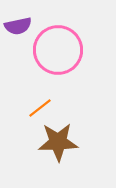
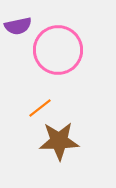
brown star: moved 1 px right, 1 px up
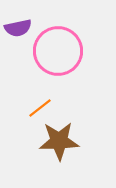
purple semicircle: moved 2 px down
pink circle: moved 1 px down
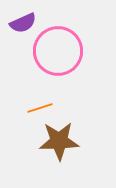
purple semicircle: moved 5 px right, 5 px up; rotated 12 degrees counterclockwise
orange line: rotated 20 degrees clockwise
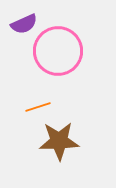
purple semicircle: moved 1 px right, 1 px down
orange line: moved 2 px left, 1 px up
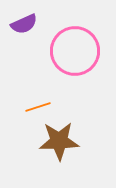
pink circle: moved 17 px right
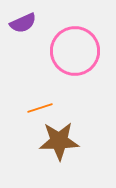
purple semicircle: moved 1 px left, 1 px up
orange line: moved 2 px right, 1 px down
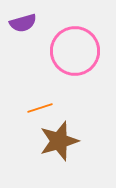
purple semicircle: rotated 8 degrees clockwise
brown star: rotated 15 degrees counterclockwise
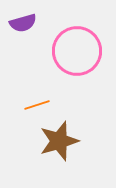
pink circle: moved 2 px right
orange line: moved 3 px left, 3 px up
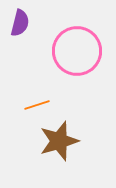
purple semicircle: moved 3 px left; rotated 60 degrees counterclockwise
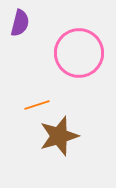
pink circle: moved 2 px right, 2 px down
brown star: moved 5 px up
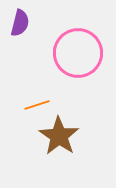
pink circle: moved 1 px left
brown star: rotated 21 degrees counterclockwise
